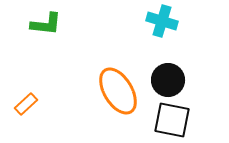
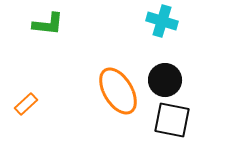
green L-shape: moved 2 px right
black circle: moved 3 px left
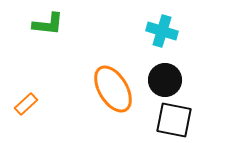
cyan cross: moved 10 px down
orange ellipse: moved 5 px left, 2 px up
black square: moved 2 px right
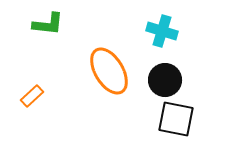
orange ellipse: moved 4 px left, 18 px up
orange rectangle: moved 6 px right, 8 px up
black square: moved 2 px right, 1 px up
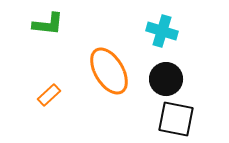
black circle: moved 1 px right, 1 px up
orange rectangle: moved 17 px right, 1 px up
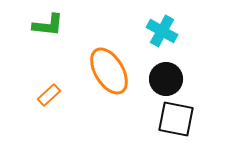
green L-shape: moved 1 px down
cyan cross: rotated 12 degrees clockwise
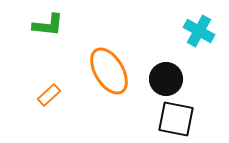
cyan cross: moved 37 px right
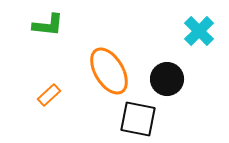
cyan cross: rotated 16 degrees clockwise
black circle: moved 1 px right
black square: moved 38 px left
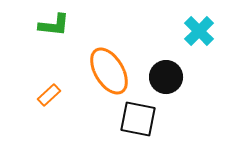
green L-shape: moved 6 px right
black circle: moved 1 px left, 2 px up
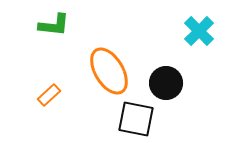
black circle: moved 6 px down
black square: moved 2 px left
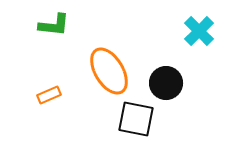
orange rectangle: rotated 20 degrees clockwise
